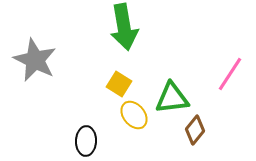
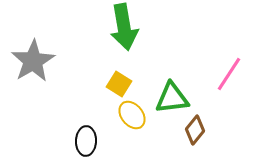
gray star: moved 2 px left, 1 px down; rotated 15 degrees clockwise
pink line: moved 1 px left
yellow ellipse: moved 2 px left
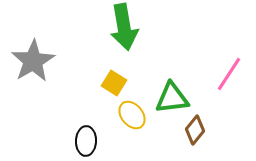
yellow square: moved 5 px left, 1 px up
